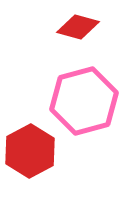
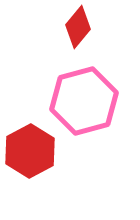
red diamond: rotated 66 degrees counterclockwise
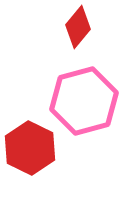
red hexagon: moved 3 px up; rotated 6 degrees counterclockwise
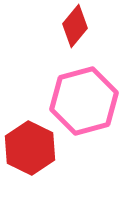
red diamond: moved 3 px left, 1 px up
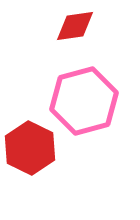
red diamond: rotated 42 degrees clockwise
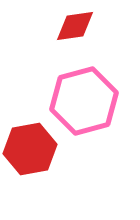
red hexagon: moved 1 px down; rotated 24 degrees clockwise
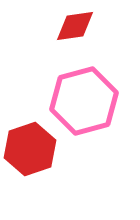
red hexagon: rotated 9 degrees counterclockwise
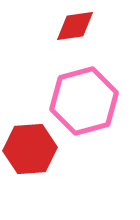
red hexagon: rotated 15 degrees clockwise
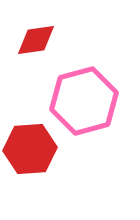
red diamond: moved 39 px left, 14 px down
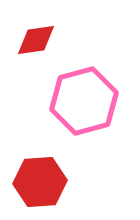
red hexagon: moved 10 px right, 33 px down
